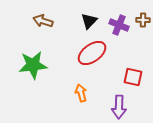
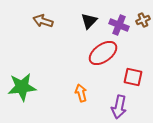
brown cross: rotated 24 degrees counterclockwise
red ellipse: moved 11 px right
green star: moved 11 px left, 22 px down
purple arrow: rotated 10 degrees clockwise
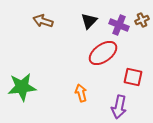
brown cross: moved 1 px left
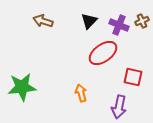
brown cross: moved 1 px down
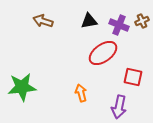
black triangle: rotated 36 degrees clockwise
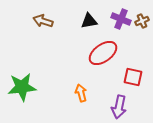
purple cross: moved 2 px right, 6 px up
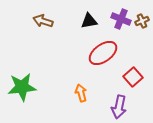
red square: rotated 36 degrees clockwise
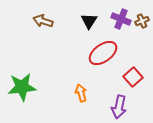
black triangle: rotated 48 degrees counterclockwise
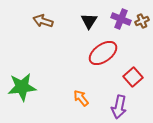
orange arrow: moved 5 px down; rotated 24 degrees counterclockwise
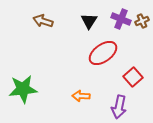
green star: moved 1 px right, 2 px down
orange arrow: moved 2 px up; rotated 48 degrees counterclockwise
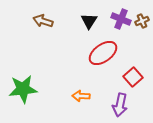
purple arrow: moved 1 px right, 2 px up
